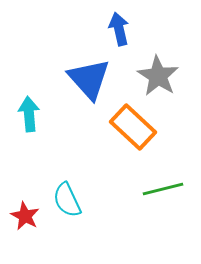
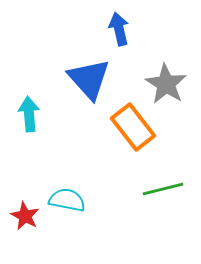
gray star: moved 8 px right, 8 px down
orange rectangle: rotated 9 degrees clockwise
cyan semicircle: rotated 126 degrees clockwise
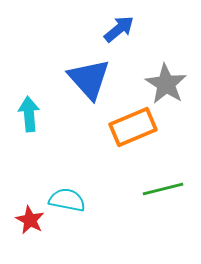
blue arrow: rotated 64 degrees clockwise
orange rectangle: rotated 75 degrees counterclockwise
red star: moved 5 px right, 4 px down
